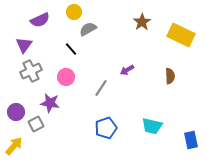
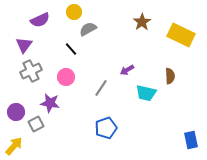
cyan trapezoid: moved 6 px left, 33 px up
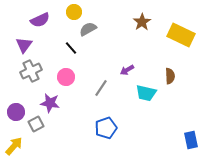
black line: moved 1 px up
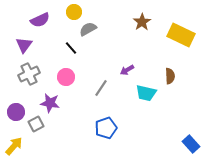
gray cross: moved 2 px left, 3 px down
blue rectangle: moved 4 px down; rotated 30 degrees counterclockwise
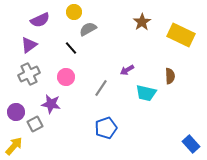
purple triangle: moved 5 px right; rotated 18 degrees clockwise
purple star: moved 1 px right, 1 px down
gray square: moved 1 px left
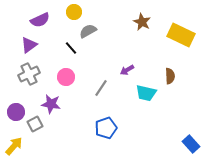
brown star: rotated 12 degrees counterclockwise
gray semicircle: moved 2 px down
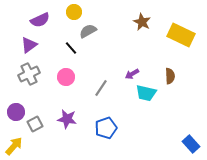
purple arrow: moved 5 px right, 4 px down
purple star: moved 16 px right, 15 px down
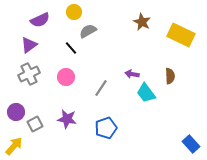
purple arrow: rotated 40 degrees clockwise
cyan trapezoid: rotated 40 degrees clockwise
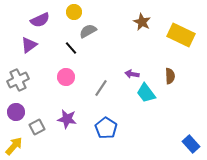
gray cross: moved 11 px left, 6 px down
gray square: moved 2 px right, 3 px down
blue pentagon: rotated 20 degrees counterclockwise
